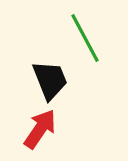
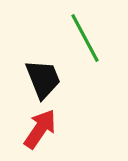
black trapezoid: moved 7 px left, 1 px up
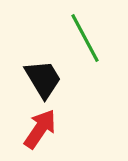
black trapezoid: rotated 9 degrees counterclockwise
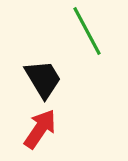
green line: moved 2 px right, 7 px up
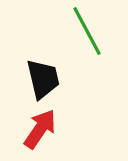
black trapezoid: rotated 18 degrees clockwise
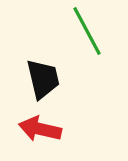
red arrow: rotated 111 degrees counterclockwise
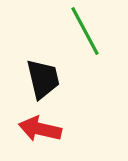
green line: moved 2 px left
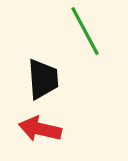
black trapezoid: rotated 9 degrees clockwise
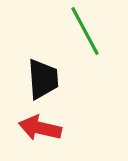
red arrow: moved 1 px up
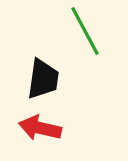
black trapezoid: rotated 12 degrees clockwise
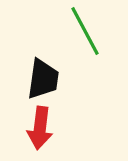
red arrow: rotated 96 degrees counterclockwise
